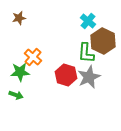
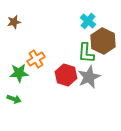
brown star: moved 5 px left, 4 px down
orange cross: moved 3 px right, 2 px down; rotated 18 degrees clockwise
green star: moved 1 px left, 1 px down
green arrow: moved 2 px left, 4 px down
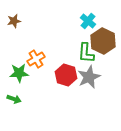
brown star: moved 1 px up
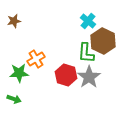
gray star: rotated 10 degrees counterclockwise
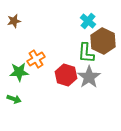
green star: moved 1 px up
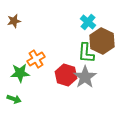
cyan cross: moved 1 px down
brown hexagon: moved 1 px left
green star: moved 1 px right, 1 px down
gray star: moved 4 px left
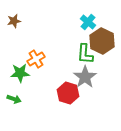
green L-shape: moved 1 px left, 1 px down
red hexagon: moved 2 px right, 18 px down
